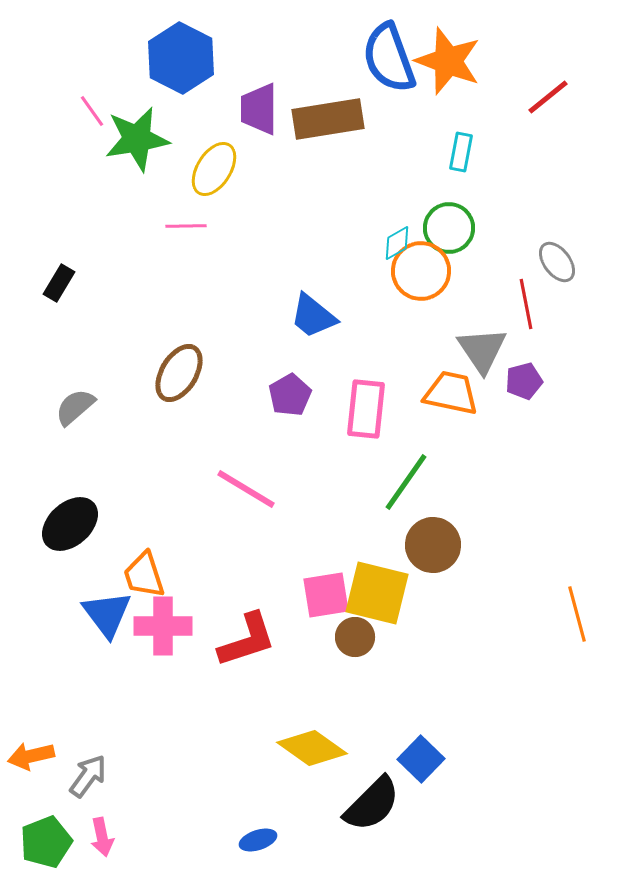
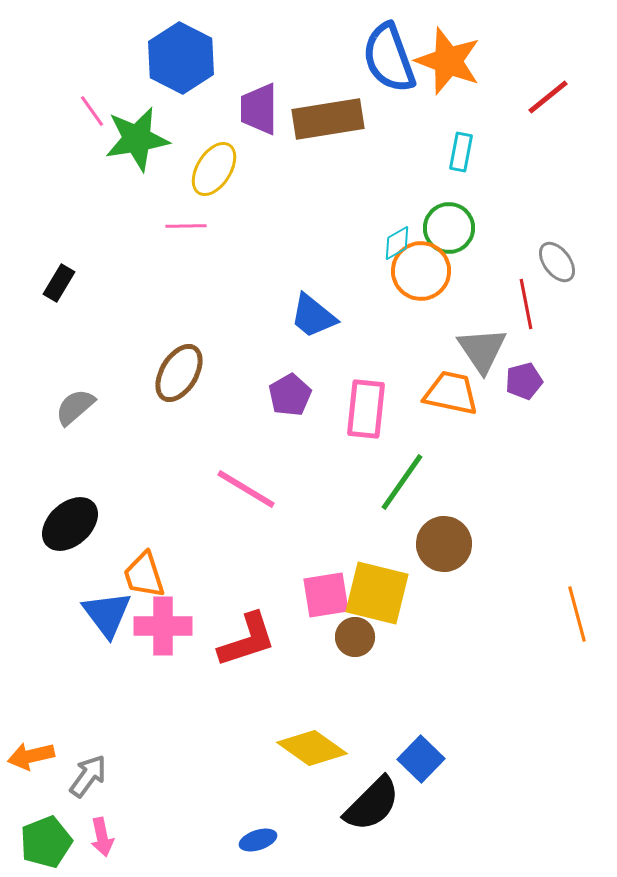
green line at (406, 482): moved 4 px left
brown circle at (433, 545): moved 11 px right, 1 px up
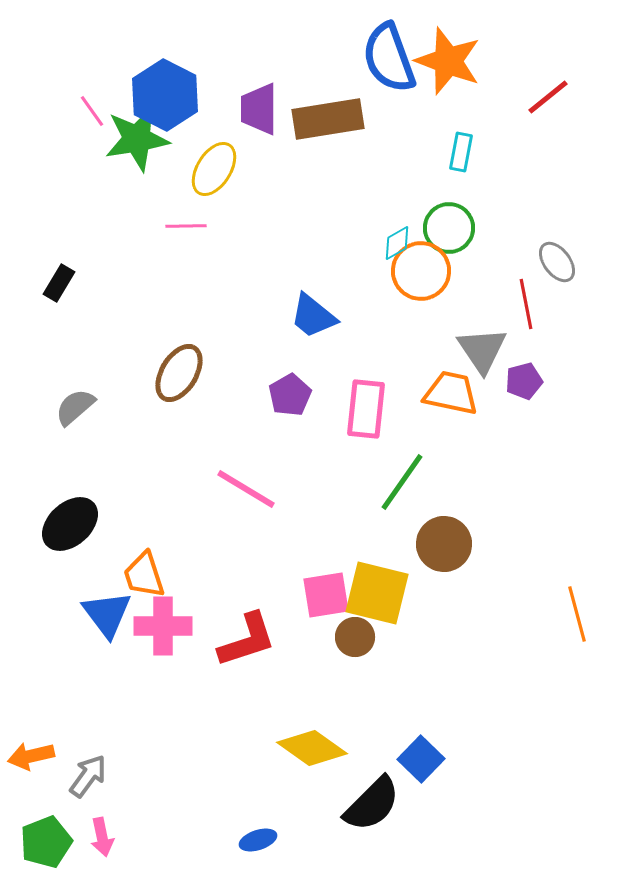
blue hexagon at (181, 58): moved 16 px left, 37 px down
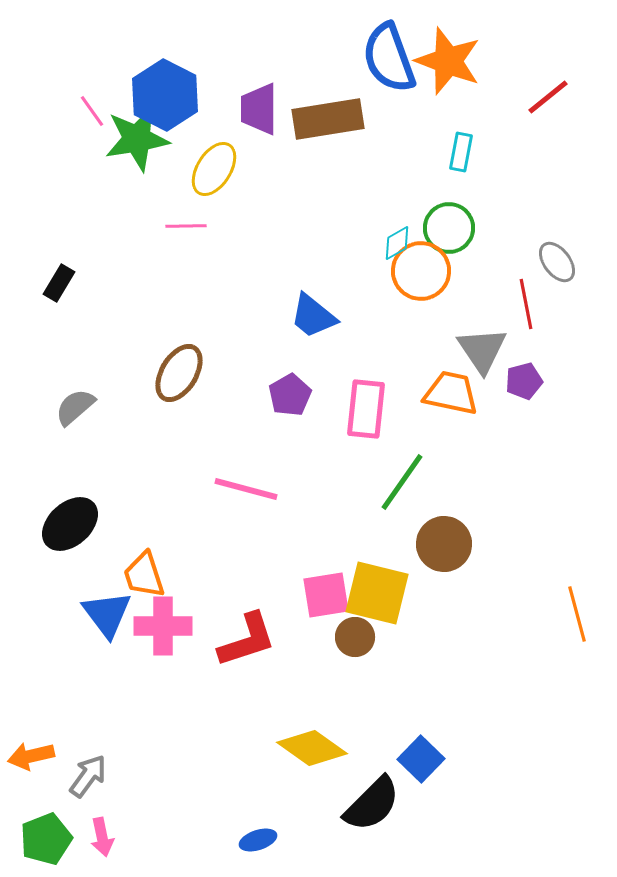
pink line at (246, 489): rotated 16 degrees counterclockwise
green pentagon at (46, 842): moved 3 px up
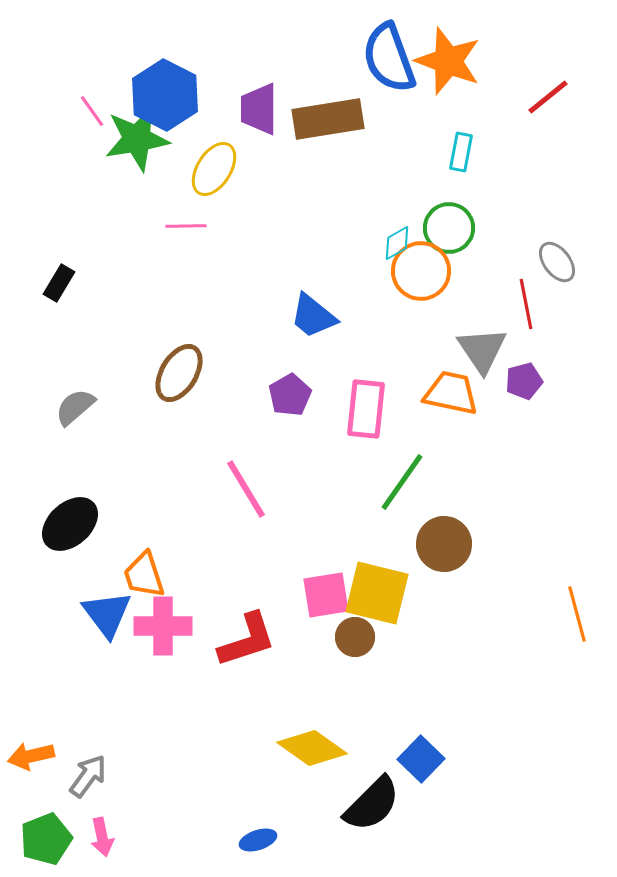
pink line at (246, 489): rotated 44 degrees clockwise
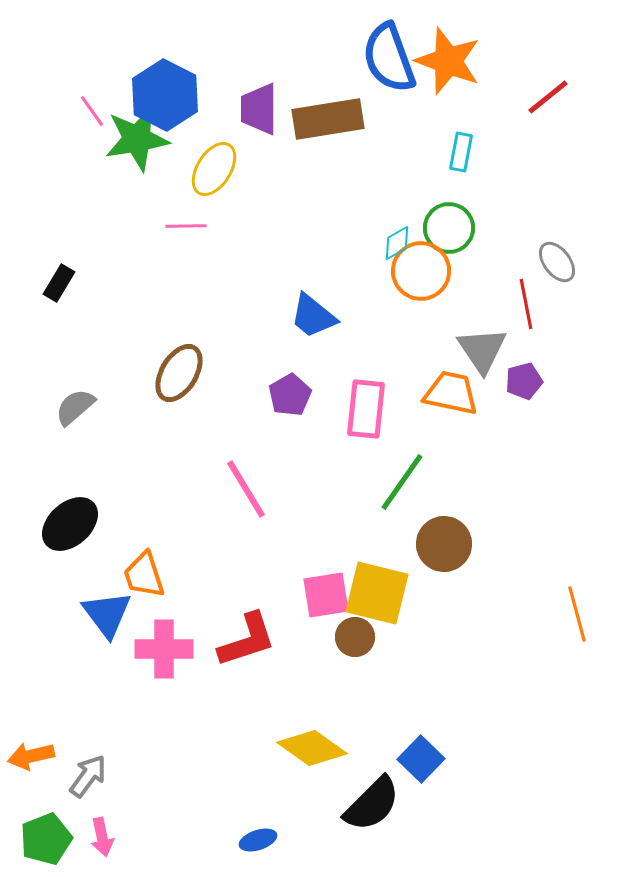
pink cross at (163, 626): moved 1 px right, 23 px down
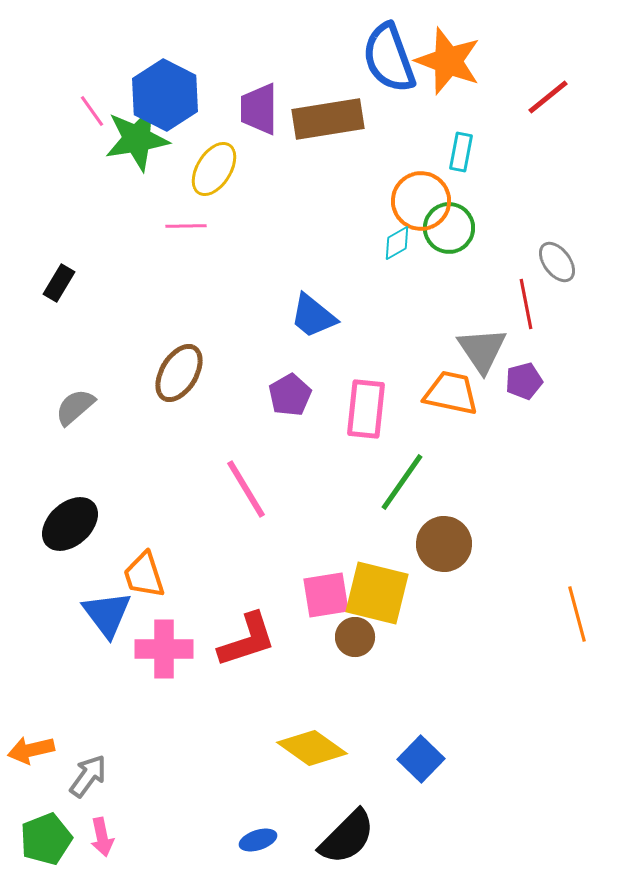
orange circle at (421, 271): moved 70 px up
orange arrow at (31, 756): moved 6 px up
black semicircle at (372, 804): moved 25 px left, 33 px down
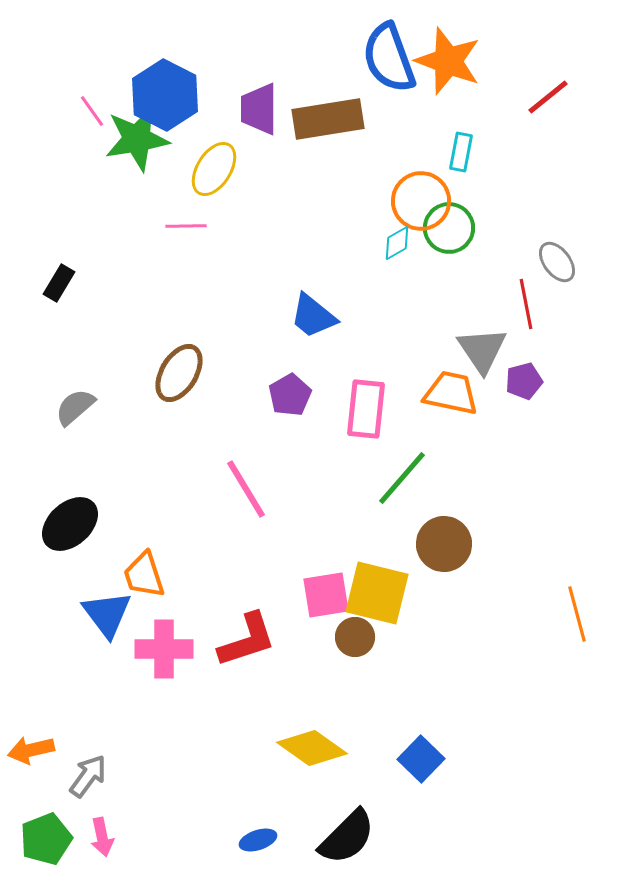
green line at (402, 482): moved 4 px up; rotated 6 degrees clockwise
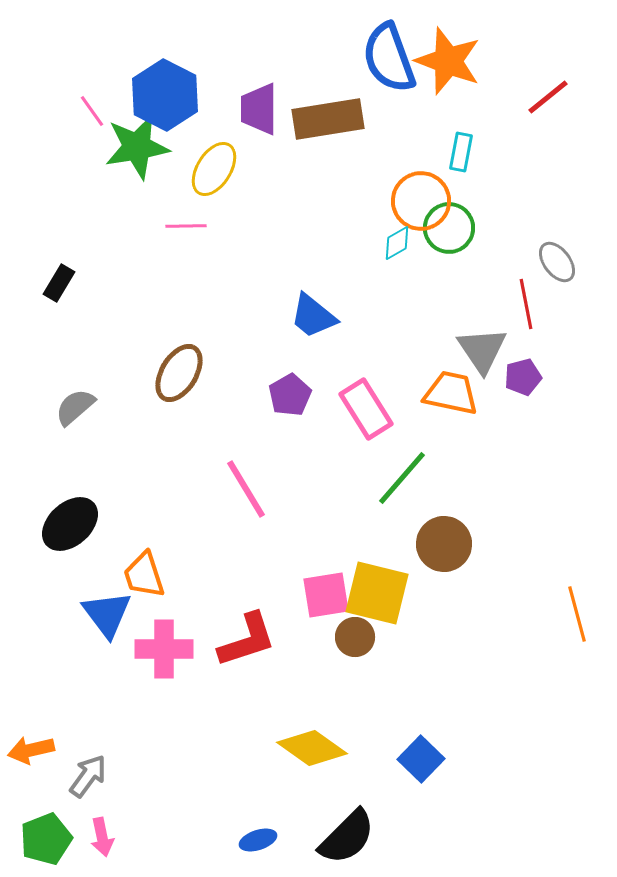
green star at (137, 139): moved 8 px down
purple pentagon at (524, 381): moved 1 px left, 4 px up
pink rectangle at (366, 409): rotated 38 degrees counterclockwise
